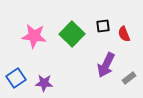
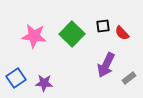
red semicircle: moved 2 px left, 1 px up; rotated 21 degrees counterclockwise
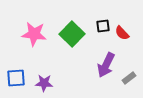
pink star: moved 2 px up
blue square: rotated 30 degrees clockwise
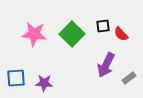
red semicircle: moved 1 px left, 1 px down
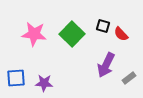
black square: rotated 24 degrees clockwise
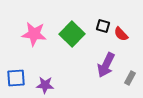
gray rectangle: moved 1 px right; rotated 24 degrees counterclockwise
purple star: moved 1 px right, 2 px down
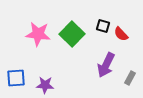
pink star: moved 4 px right
